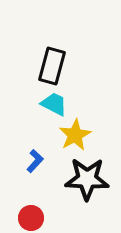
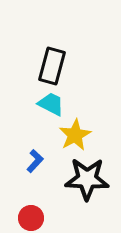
cyan trapezoid: moved 3 px left
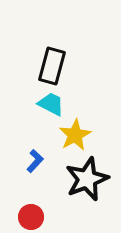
black star: rotated 24 degrees counterclockwise
red circle: moved 1 px up
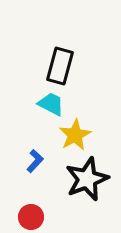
black rectangle: moved 8 px right
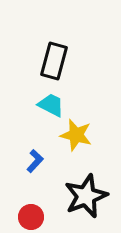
black rectangle: moved 6 px left, 5 px up
cyan trapezoid: moved 1 px down
yellow star: moved 1 px right; rotated 28 degrees counterclockwise
black star: moved 1 px left, 17 px down
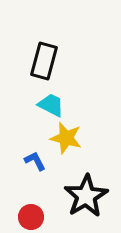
black rectangle: moved 10 px left
yellow star: moved 10 px left, 3 px down
blue L-shape: rotated 70 degrees counterclockwise
black star: rotated 9 degrees counterclockwise
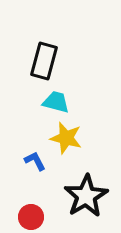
cyan trapezoid: moved 5 px right, 3 px up; rotated 12 degrees counterclockwise
